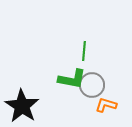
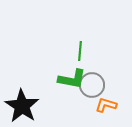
green line: moved 4 px left
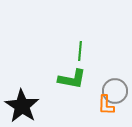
gray circle: moved 23 px right, 6 px down
orange L-shape: rotated 105 degrees counterclockwise
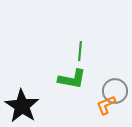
orange L-shape: rotated 65 degrees clockwise
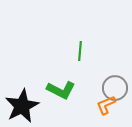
green L-shape: moved 11 px left, 11 px down; rotated 16 degrees clockwise
gray circle: moved 3 px up
black star: rotated 12 degrees clockwise
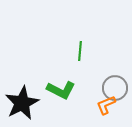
black star: moved 3 px up
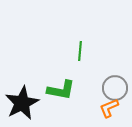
green L-shape: rotated 16 degrees counterclockwise
orange L-shape: moved 3 px right, 3 px down
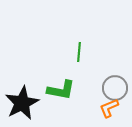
green line: moved 1 px left, 1 px down
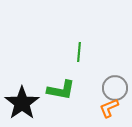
black star: rotated 8 degrees counterclockwise
